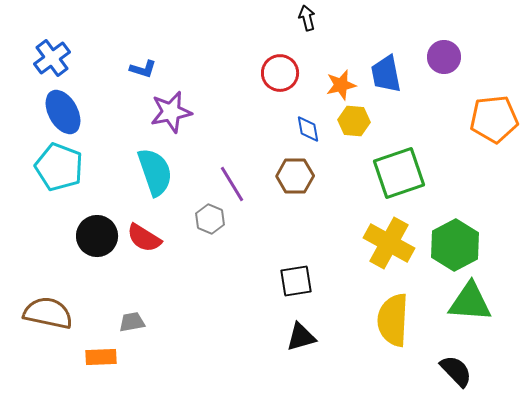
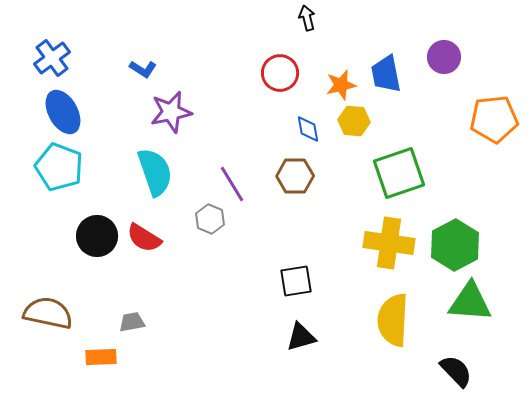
blue L-shape: rotated 16 degrees clockwise
yellow cross: rotated 21 degrees counterclockwise
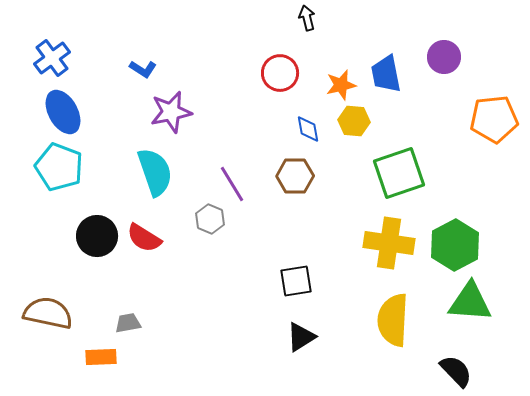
gray trapezoid: moved 4 px left, 1 px down
black triangle: rotated 16 degrees counterclockwise
